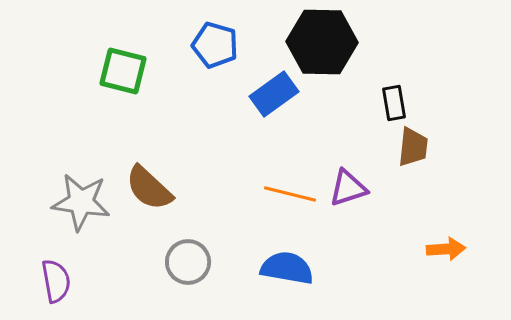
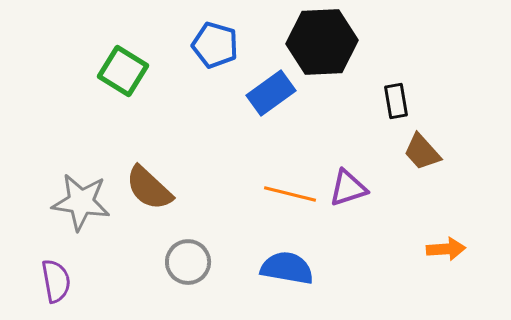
black hexagon: rotated 4 degrees counterclockwise
green square: rotated 18 degrees clockwise
blue rectangle: moved 3 px left, 1 px up
black rectangle: moved 2 px right, 2 px up
brown trapezoid: moved 9 px right, 5 px down; rotated 132 degrees clockwise
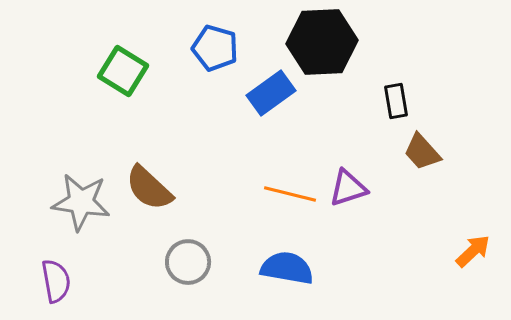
blue pentagon: moved 3 px down
orange arrow: moved 27 px right, 2 px down; rotated 39 degrees counterclockwise
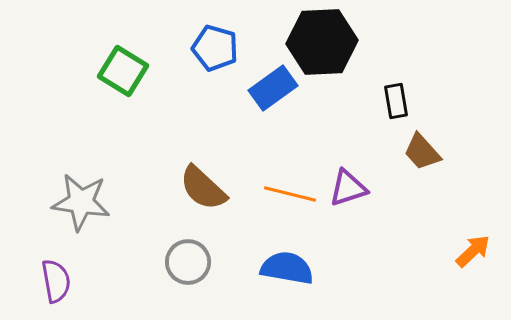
blue rectangle: moved 2 px right, 5 px up
brown semicircle: moved 54 px right
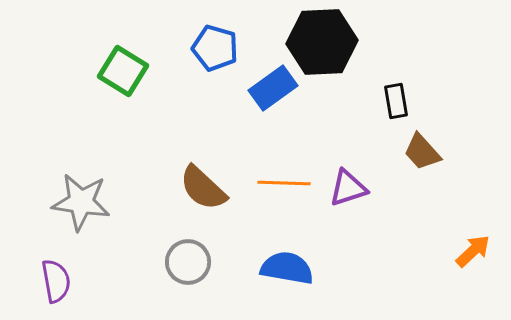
orange line: moved 6 px left, 11 px up; rotated 12 degrees counterclockwise
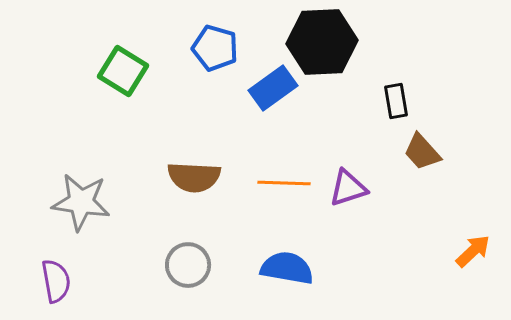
brown semicircle: moved 9 px left, 11 px up; rotated 40 degrees counterclockwise
gray circle: moved 3 px down
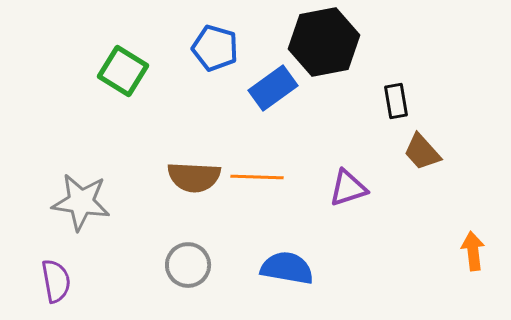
black hexagon: moved 2 px right; rotated 8 degrees counterclockwise
orange line: moved 27 px left, 6 px up
orange arrow: rotated 54 degrees counterclockwise
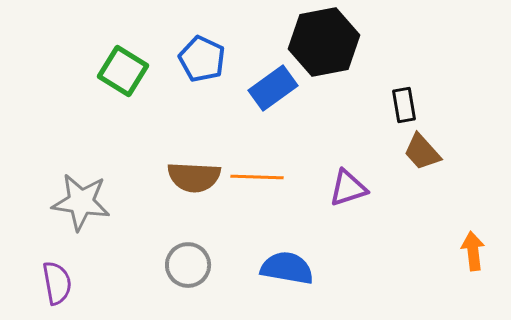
blue pentagon: moved 13 px left, 11 px down; rotated 9 degrees clockwise
black rectangle: moved 8 px right, 4 px down
purple semicircle: moved 1 px right, 2 px down
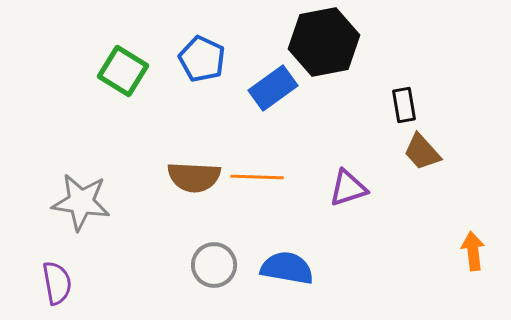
gray circle: moved 26 px right
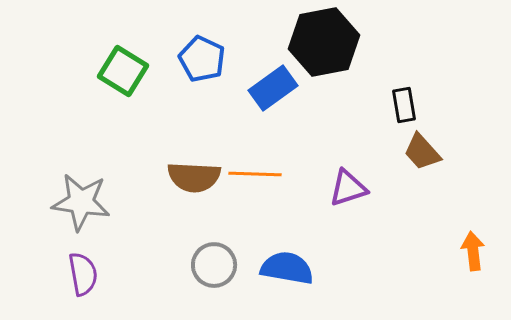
orange line: moved 2 px left, 3 px up
purple semicircle: moved 26 px right, 9 px up
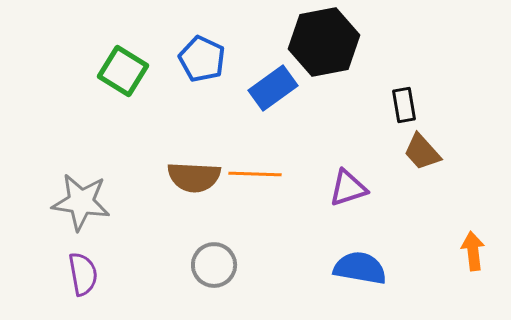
blue semicircle: moved 73 px right
